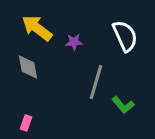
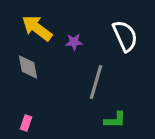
green L-shape: moved 8 px left, 15 px down; rotated 50 degrees counterclockwise
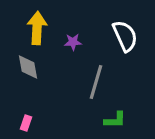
yellow arrow: rotated 56 degrees clockwise
purple star: moved 1 px left
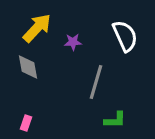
yellow arrow: rotated 40 degrees clockwise
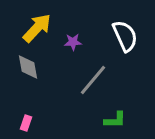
gray line: moved 3 px left, 2 px up; rotated 24 degrees clockwise
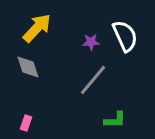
purple star: moved 18 px right
gray diamond: rotated 8 degrees counterclockwise
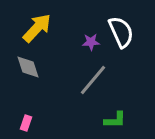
white semicircle: moved 4 px left, 4 px up
